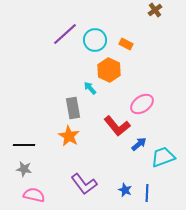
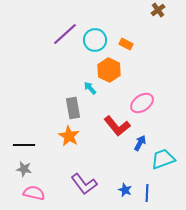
brown cross: moved 3 px right
pink ellipse: moved 1 px up
blue arrow: moved 1 px right, 1 px up; rotated 21 degrees counterclockwise
cyan trapezoid: moved 2 px down
pink semicircle: moved 2 px up
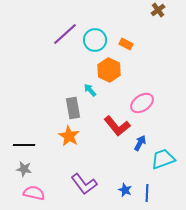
cyan arrow: moved 2 px down
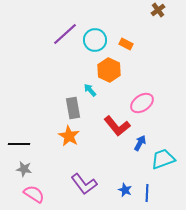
black line: moved 5 px left, 1 px up
pink semicircle: moved 1 px down; rotated 20 degrees clockwise
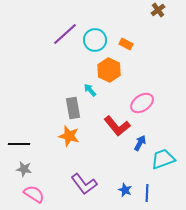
orange star: rotated 15 degrees counterclockwise
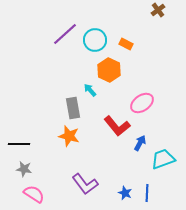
purple L-shape: moved 1 px right
blue star: moved 3 px down
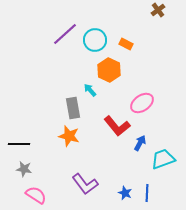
pink semicircle: moved 2 px right, 1 px down
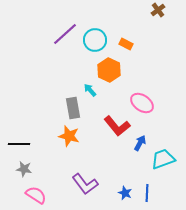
pink ellipse: rotated 70 degrees clockwise
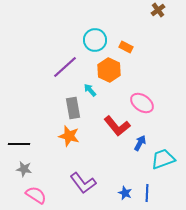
purple line: moved 33 px down
orange rectangle: moved 3 px down
purple L-shape: moved 2 px left, 1 px up
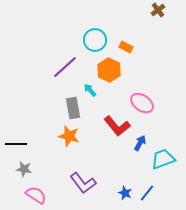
black line: moved 3 px left
blue line: rotated 36 degrees clockwise
